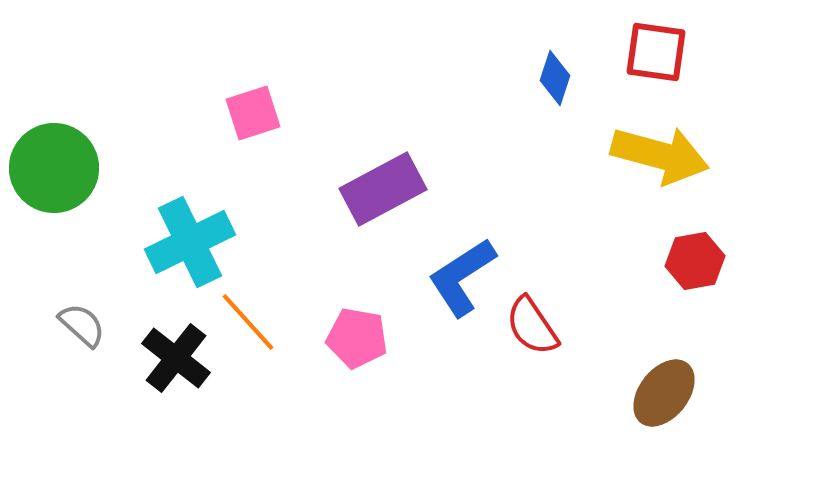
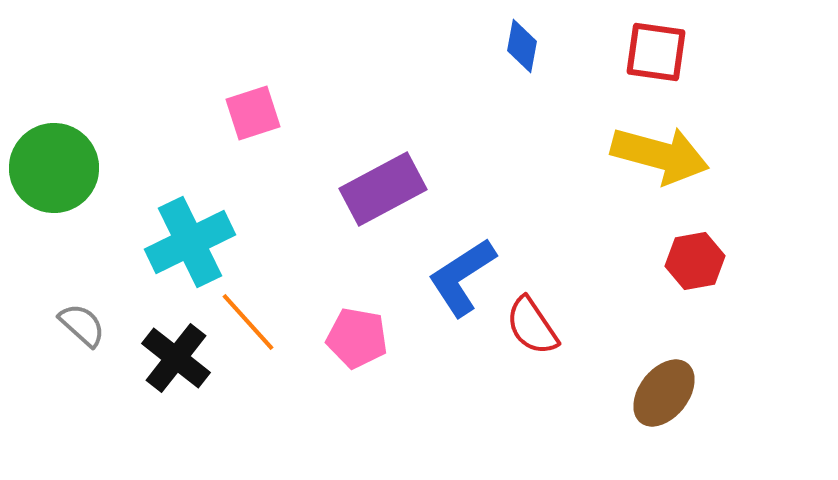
blue diamond: moved 33 px left, 32 px up; rotated 8 degrees counterclockwise
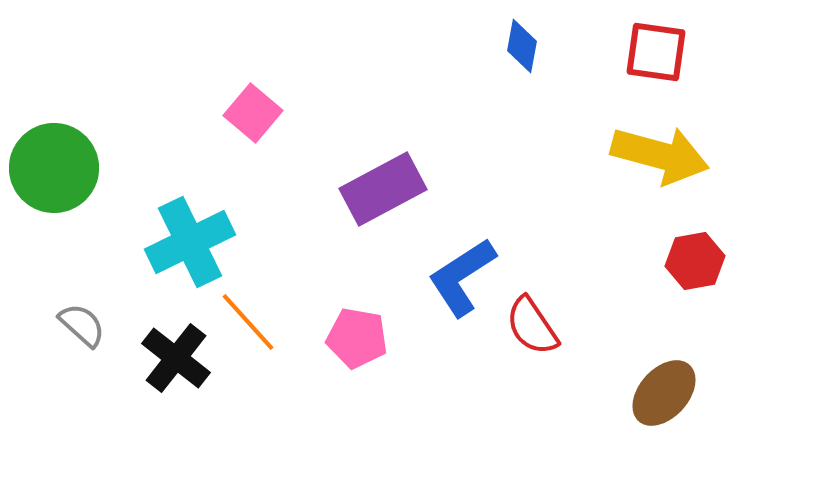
pink square: rotated 32 degrees counterclockwise
brown ellipse: rotated 4 degrees clockwise
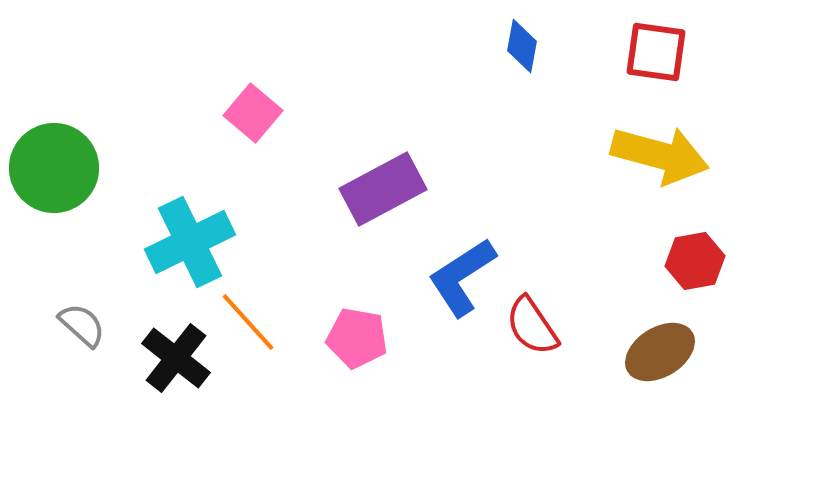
brown ellipse: moved 4 px left, 41 px up; rotated 16 degrees clockwise
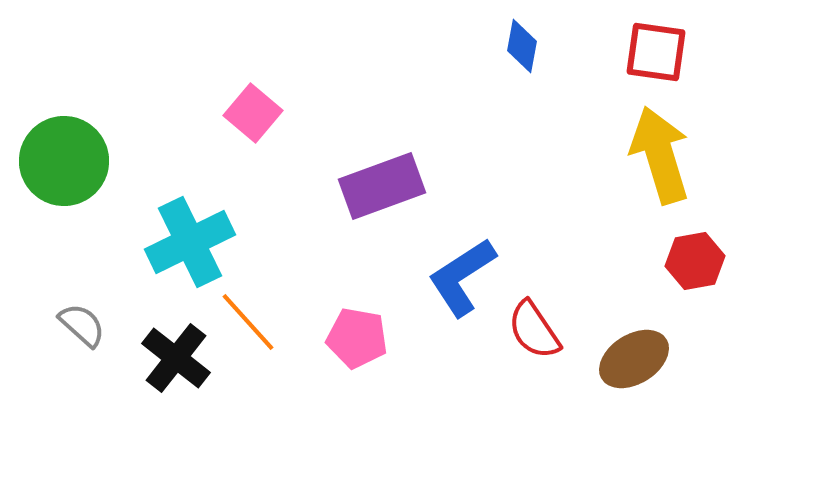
yellow arrow: rotated 122 degrees counterclockwise
green circle: moved 10 px right, 7 px up
purple rectangle: moved 1 px left, 3 px up; rotated 8 degrees clockwise
red semicircle: moved 2 px right, 4 px down
brown ellipse: moved 26 px left, 7 px down
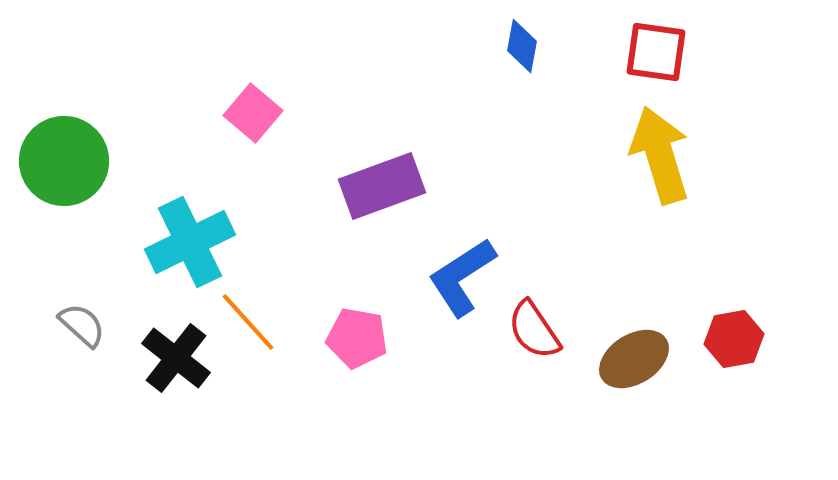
red hexagon: moved 39 px right, 78 px down
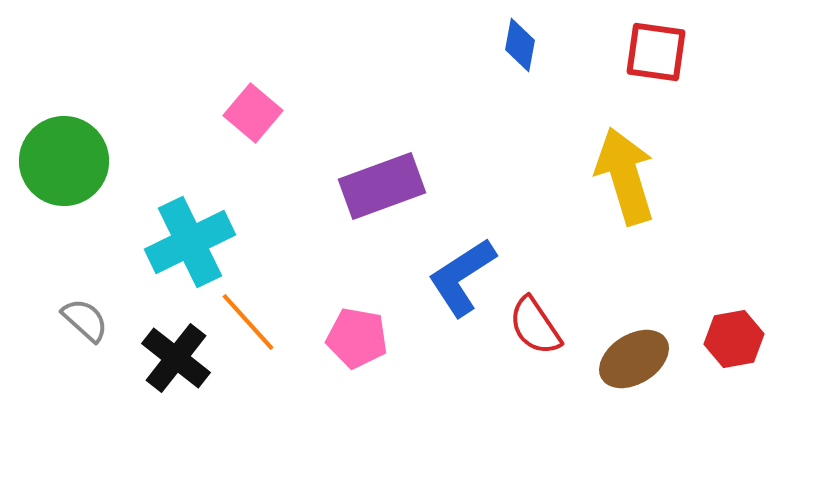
blue diamond: moved 2 px left, 1 px up
yellow arrow: moved 35 px left, 21 px down
gray semicircle: moved 3 px right, 5 px up
red semicircle: moved 1 px right, 4 px up
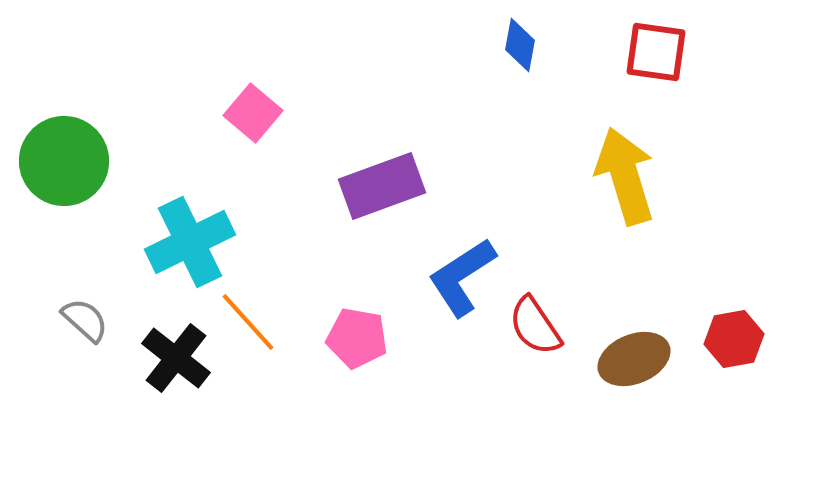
brown ellipse: rotated 10 degrees clockwise
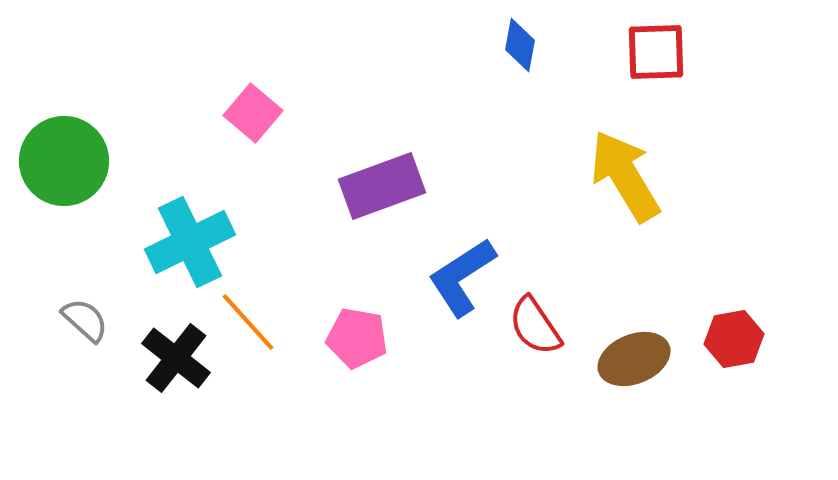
red square: rotated 10 degrees counterclockwise
yellow arrow: rotated 14 degrees counterclockwise
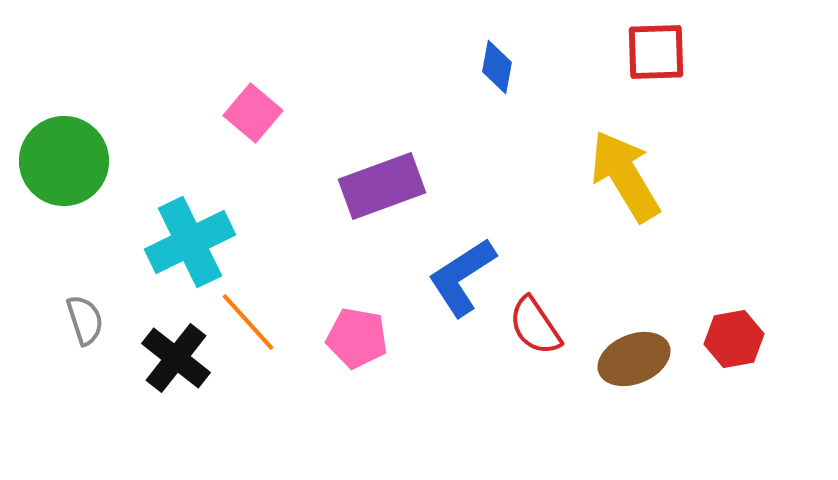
blue diamond: moved 23 px left, 22 px down
gray semicircle: rotated 30 degrees clockwise
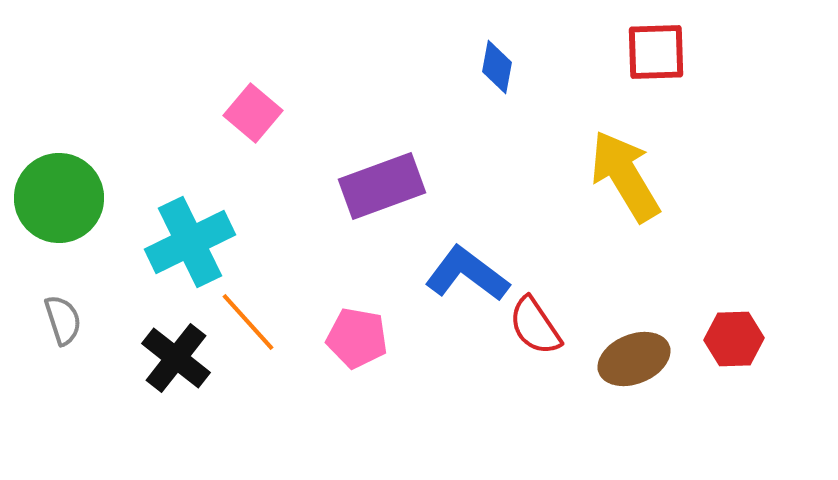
green circle: moved 5 px left, 37 px down
blue L-shape: moved 5 px right, 3 px up; rotated 70 degrees clockwise
gray semicircle: moved 22 px left
red hexagon: rotated 8 degrees clockwise
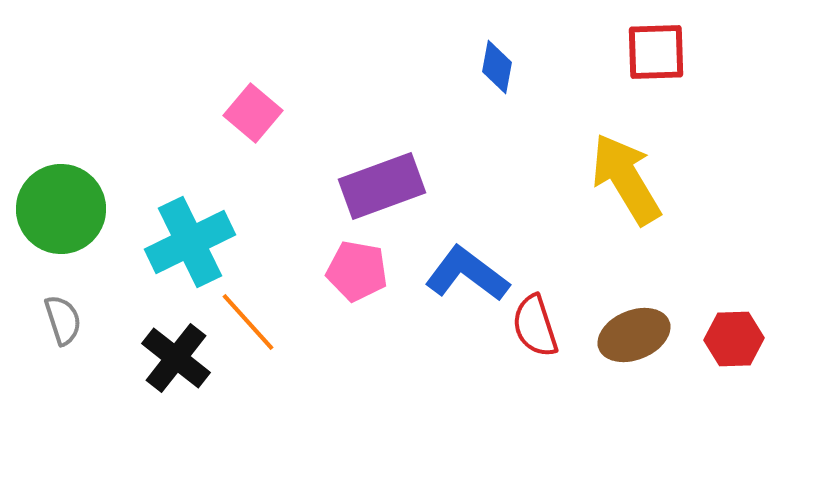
yellow arrow: moved 1 px right, 3 px down
green circle: moved 2 px right, 11 px down
red semicircle: rotated 16 degrees clockwise
pink pentagon: moved 67 px up
brown ellipse: moved 24 px up
